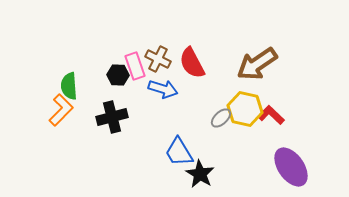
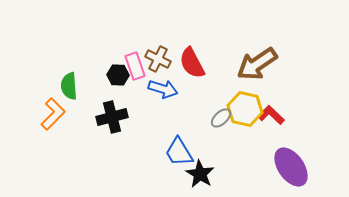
orange L-shape: moved 8 px left, 4 px down
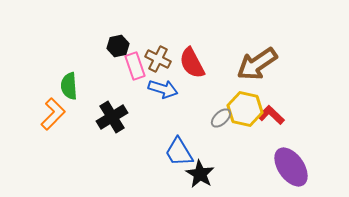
black hexagon: moved 29 px up; rotated 15 degrees counterclockwise
black cross: rotated 16 degrees counterclockwise
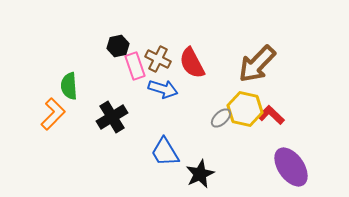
brown arrow: rotated 12 degrees counterclockwise
blue trapezoid: moved 14 px left
black star: rotated 16 degrees clockwise
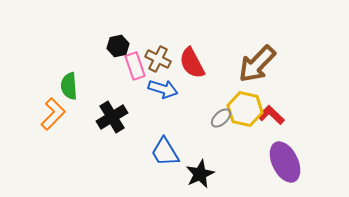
purple ellipse: moved 6 px left, 5 px up; rotated 9 degrees clockwise
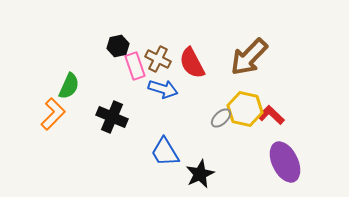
brown arrow: moved 8 px left, 7 px up
green semicircle: rotated 152 degrees counterclockwise
black cross: rotated 36 degrees counterclockwise
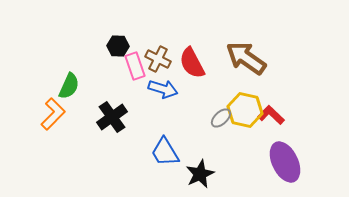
black hexagon: rotated 15 degrees clockwise
brown arrow: moved 3 px left, 1 px down; rotated 81 degrees clockwise
yellow hexagon: moved 1 px down
black cross: rotated 32 degrees clockwise
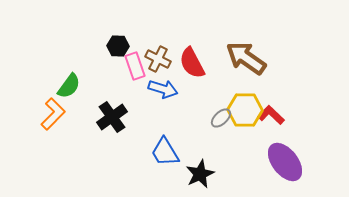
green semicircle: rotated 12 degrees clockwise
yellow hexagon: rotated 12 degrees counterclockwise
purple ellipse: rotated 12 degrees counterclockwise
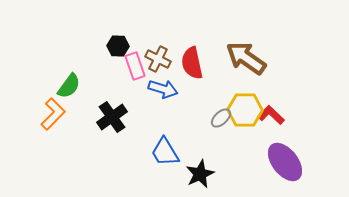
red semicircle: rotated 16 degrees clockwise
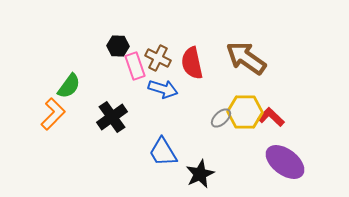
brown cross: moved 1 px up
yellow hexagon: moved 2 px down
red L-shape: moved 2 px down
blue trapezoid: moved 2 px left
purple ellipse: rotated 15 degrees counterclockwise
